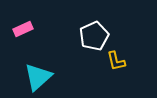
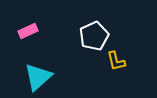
pink rectangle: moved 5 px right, 2 px down
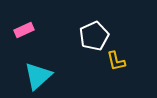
pink rectangle: moved 4 px left, 1 px up
cyan triangle: moved 1 px up
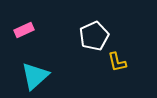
yellow L-shape: moved 1 px right, 1 px down
cyan triangle: moved 3 px left
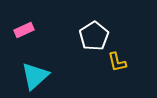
white pentagon: rotated 8 degrees counterclockwise
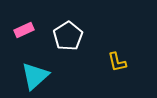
white pentagon: moved 26 px left
